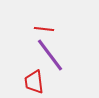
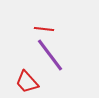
red trapezoid: moved 7 px left; rotated 35 degrees counterclockwise
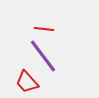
purple line: moved 7 px left, 1 px down
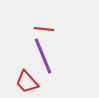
purple line: rotated 15 degrees clockwise
